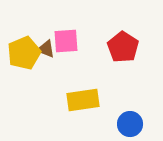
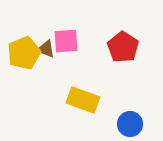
yellow rectangle: rotated 28 degrees clockwise
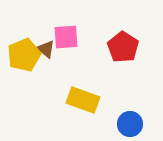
pink square: moved 4 px up
brown triangle: rotated 18 degrees clockwise
yellow pentagon: moved 2 px down
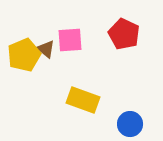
pink square: moved 4 px right, 3 px down
red pentagon: moved 1 px right, 13 px up; rotated 8 degrees counterclockwise
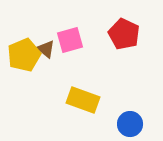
pink square: rotated 12 degrees counterclockwise
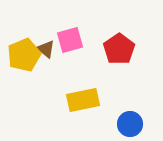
red pentagon: moved 5 px left, 15 px down; rotated 12 degrees clockwise
yellow rectangle: rotated 32 degrees counterclockwise
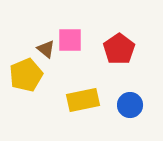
pink square: rotated 16 degrees clockwise
yellow pentagon: moved 2 px right, 20 px down
blue circle: moved 19 px up
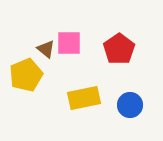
pink square: moved 1 px left, 3 px down
yellow rectangle: moved 1 px right, 2 px up
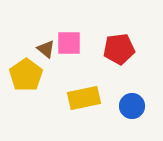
red pentagon: rotated 28 degrees clockwise
yellow pentagon: rotated 12 degrees counterclockwise
blue circle: moved 2 px right, 1 px down
